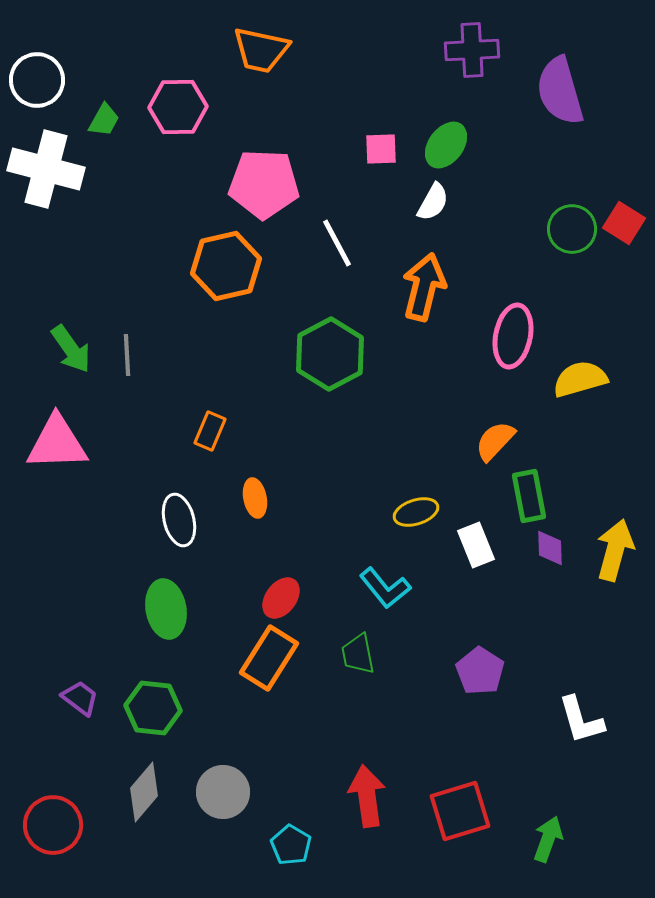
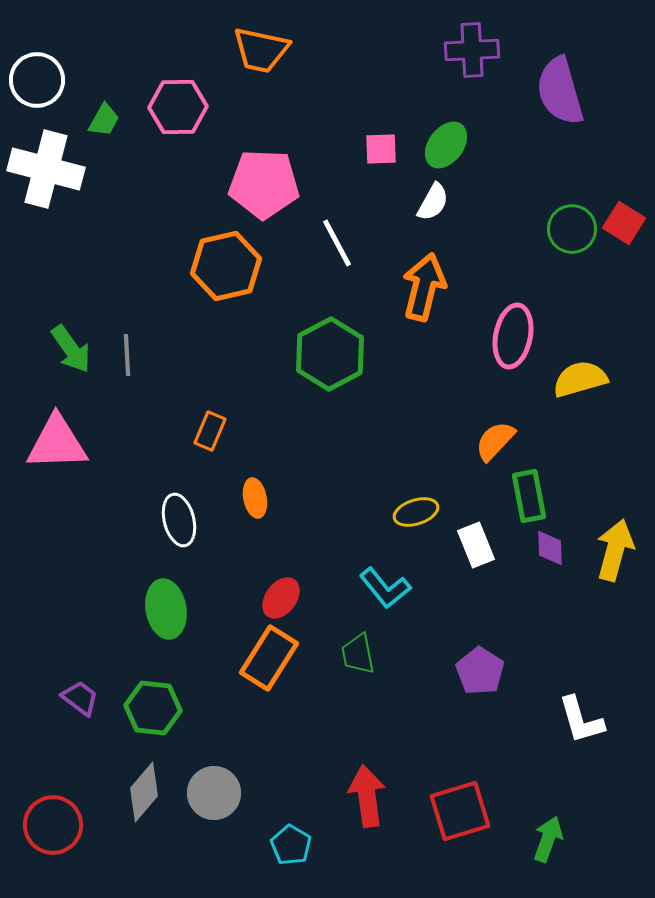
gray circle at (223, 792): moved 9 px left, 1 px down
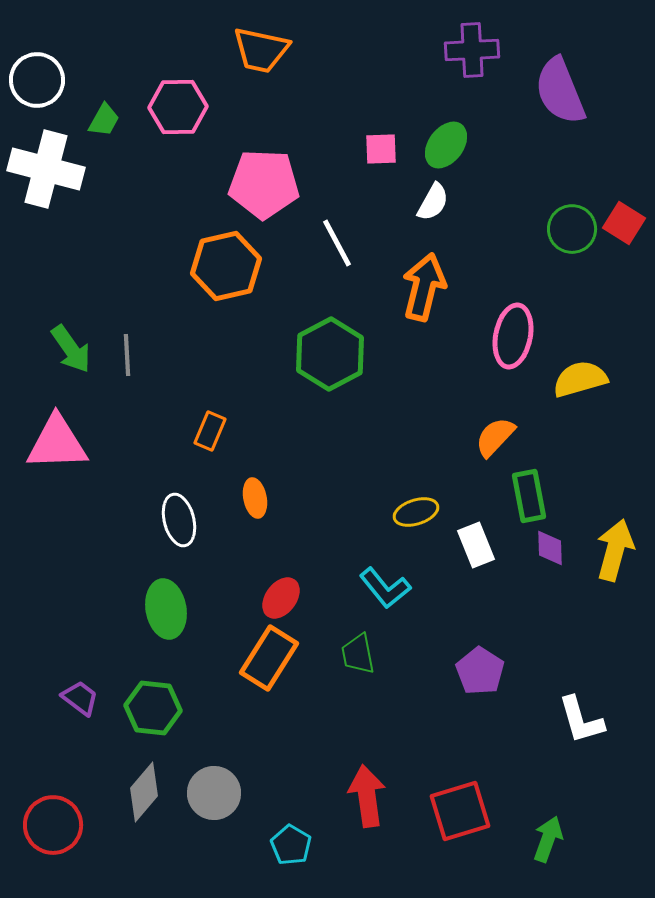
purple semicircle at (560, 91): rotated 6 degrees counterclockwise
orange semicircle at (495, 441): moved 4 px up
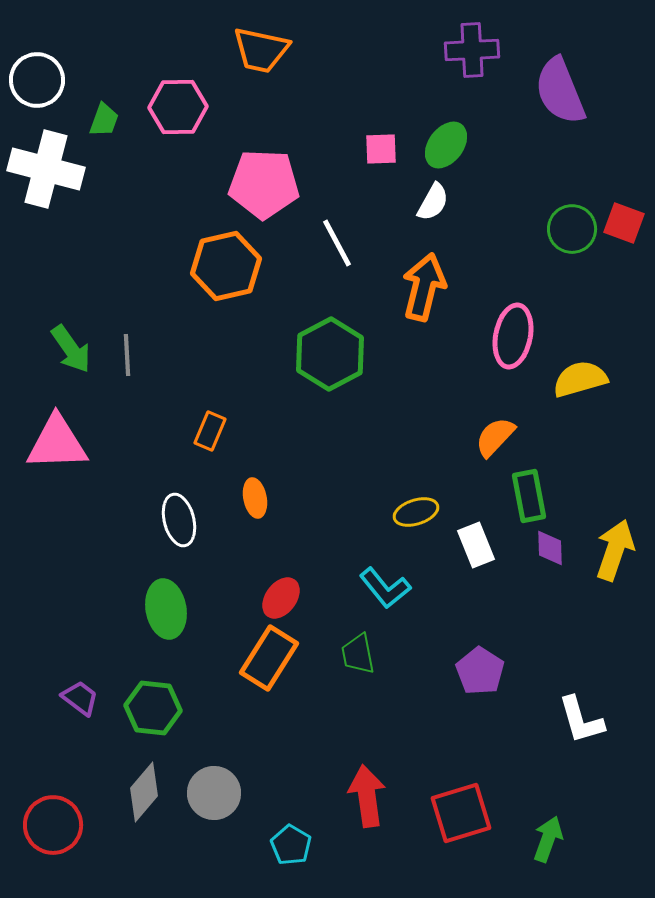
green trapezoid at (104, 120): rotated 9 degrees counterclockwise
red square at (624, 223): rotated 12 degrees counterclockwise
yellow arrow at (615, 550): rotated 4 degrees clockwise
red square at (460, 811): moved 1 px right, 2 px down
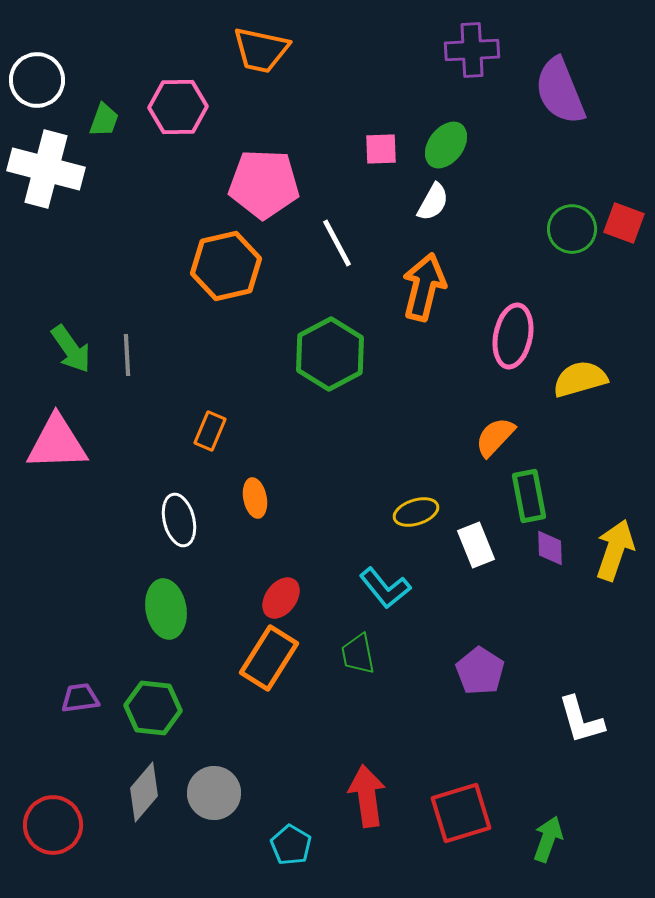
purple trapezoid at (80, 698): rotated 45 degrees counterclockwise
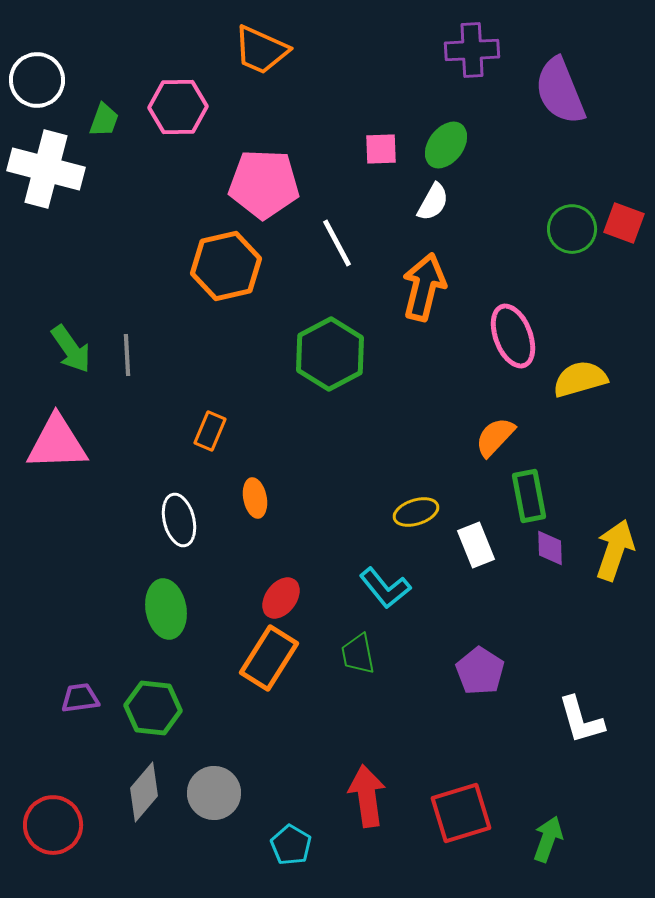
orange trapezoid at (261, 50): rotated 12 degrees clockwise
pink ellipse at (513, 336): rotated 32 degrees counterclockwise
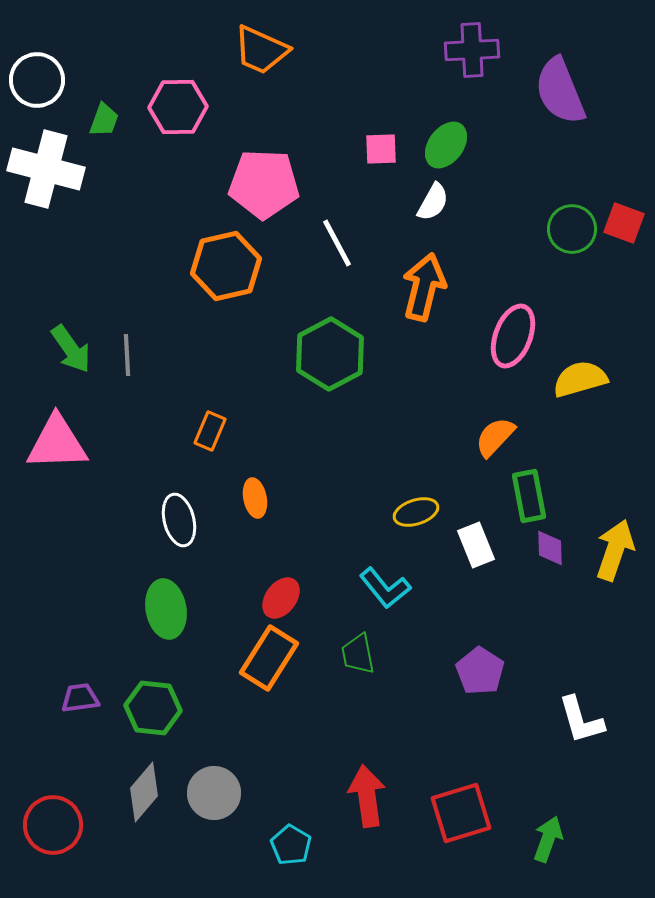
pink ellipse at (513, 336): rotated 42 degrees clockwise
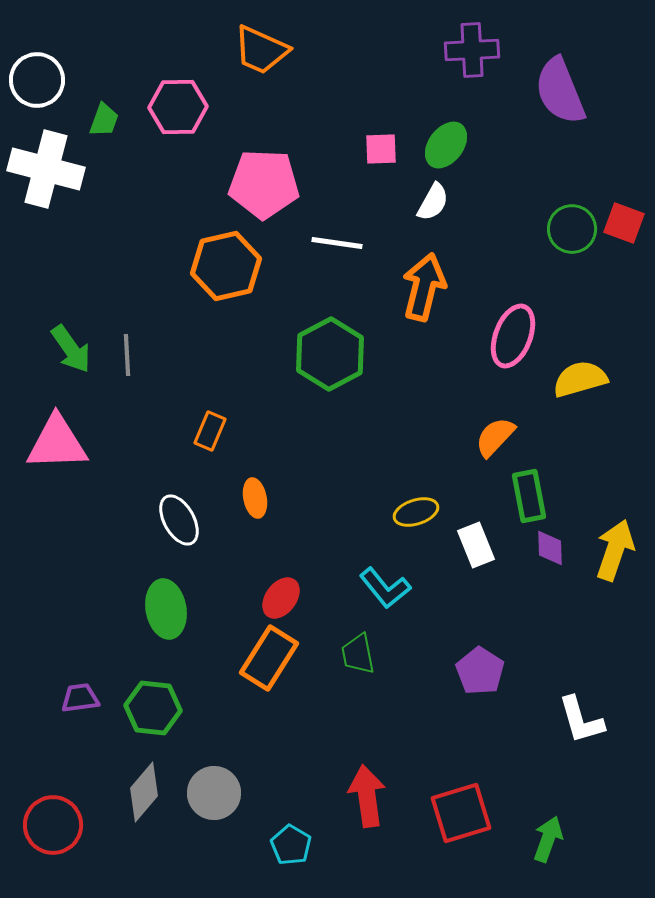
white line at (337, 243): rotated 54 degrees counterclockwise
white ellipse at (179, 520): rotated 15 degrees counterclockwise
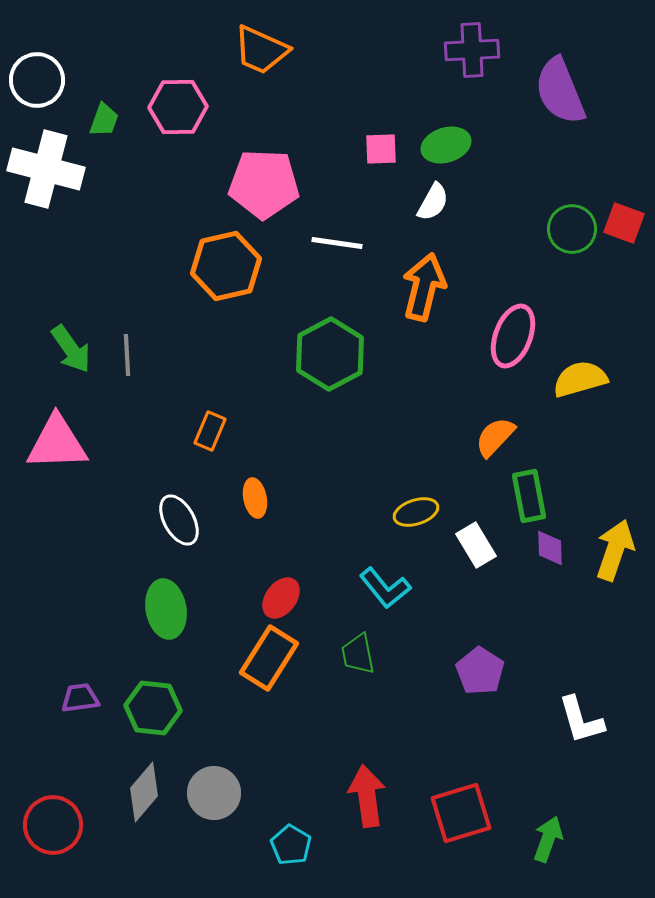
green ellipse at (446, 145): rotated 36 degrees clockwise
white rectangle at (476, 545): rotated 9 degrees counterclockwise
